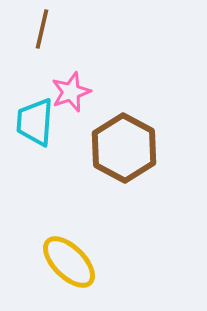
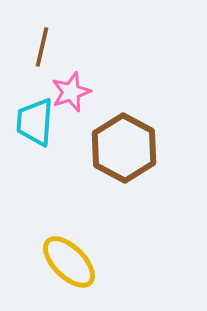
brown line: moved 18 px down
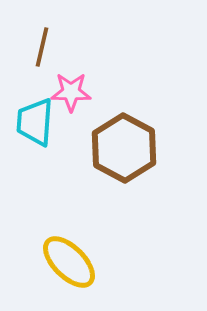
pink star: rotated 21 degrees clockwise
